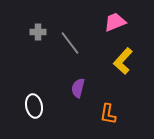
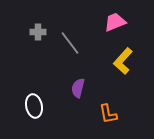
orange L-shape: rotated 20 degrees counterclockwise
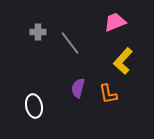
orange L-shape: moved 20 px up
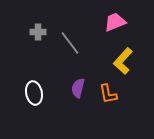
white ellipse: moved 13 px up
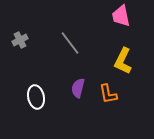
pink trapezoid: moved 6 px right, 6 px up; rotated 80 degrees counterclockwise
gray cross: moved 18 px left, 8 px down; rotated 28 degrees counterclockwise
yellow L-shape: rotated 16 degrees counterclockwise
white ellipse: moved 2 px right, 4 px down
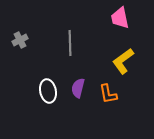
pink trapezoid: moved 1 px left, 2 px down
gray line: rotated 35 degrees clockwise
yellow L-shape: rotated 28 degrees clockwise
white ellipse: moved 12 px right, 6 px up
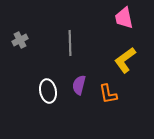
pink trapezoid: moved 4 px right
yellow L-shape: moved 2 px right, 1 px up
purple semicircle: moved 1 px right, 3 px up
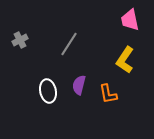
pink trapezoid: moved 6 px right, 2 px down
gray line: moved 1 px left, 1 px down; rotated 35 degrees clockwise
yellow L-shape: rotated 20 degrees counterclockwise
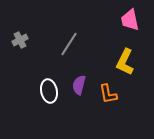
yellow L-shape: moved 2 px down; rotated 8 degrees counterclockwise
white ellipse: moved 1 px right
